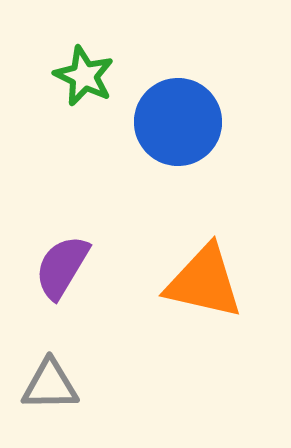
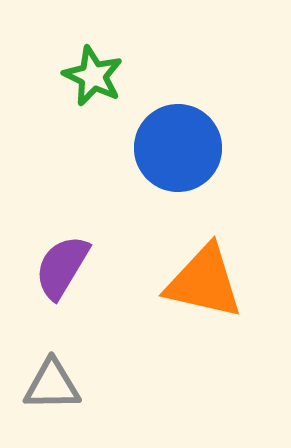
green star: moved 9 px right
blue circle: moved 26 px down
gray triangle: moved 2 px right
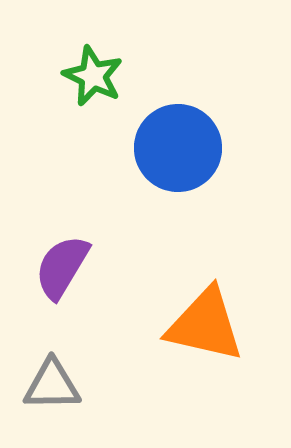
orange triangle: moved 1 px right, 43 px down
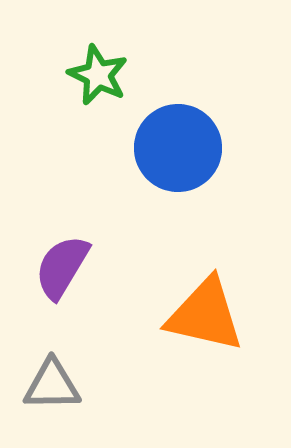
green star: moved 5 px right, 1 px up
orange triangle: moved 10 px up
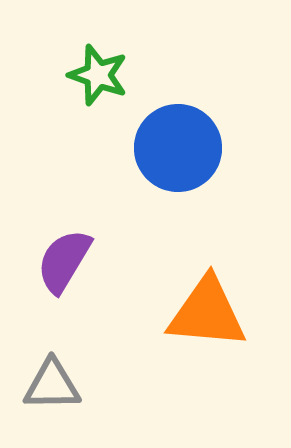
green star: rotated 6 degrees counterclockwise
purple semicircle: moved 2 px right, 6 px up
orange triangle: moved 2 px right, 2 px up; rotated 8 degrees counterclockwise
